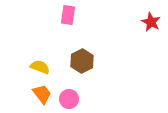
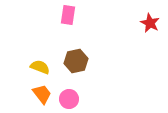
red star: moved 1 px left, 1 px down
brown hexagon: moved 6 px left; rotated 15 degrees clockwise
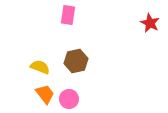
orange trapezoid: moved 3 px right
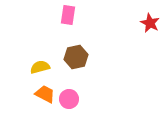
brown hexagon: moved 4 px up
yellow semicircle: rotated 36 degrees counterclockwise
orange trapezoid: rotated 25 degrees counterclockwise
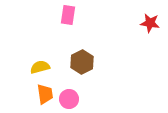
red star: rotated 18 degrees counterclockwise
brown hexagon: moved 6 px right, 5 px down; rotated 15 degrees counterclockwise
orange trapezoid: rotated 55 degrees clockwise
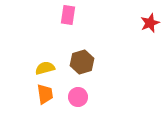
red star: rotated 30 degrees counterclockwise
brown hexagon: rotated 10 degrees clockwise
yellow semicircle: moved 5 px right, 1 px down
pink circle: moved 9 px right, 2 px up
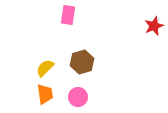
red star: moved 4 px right, 3 px down
yellow semicircle: rotated 30 degrees counterclockwise
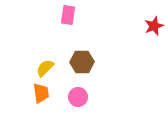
brown hexagon: rotated 15 degrees clockwise
orange trapezoid: moved 4 px left, 1 px up
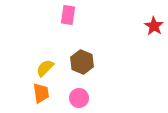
red star: rotated 18 degrees counterclockwise
brown hexagon: rotated 25 degrees clockwise
pink circle: moved 1 px right, 1 px down
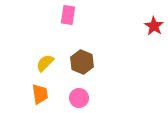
yellow semicircle: moved 5 px up
orange trapezoid: moved 1 px left, 1 px down
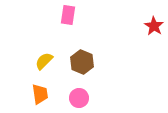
yellow semicircle: moved 1 px left, 2 px up
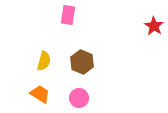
yellow semicircle: rotated 150 degrees clockwise
orange trapezoid: rotated 50 degrees counterclockwise
